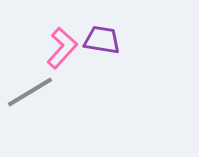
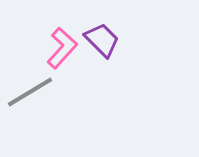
purple trapezoid: rotated 36 degrees clockwise
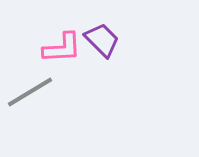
pink L-shape: rotated 45 degrees clockwise
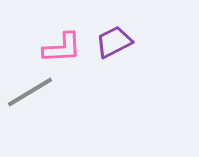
purple trapezoid: moved 12 px right, 2 px down; rotated 72 degrees counterclockwise
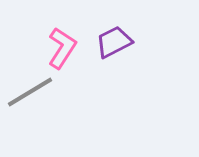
pink L-shape: rotated 54 degrees counterclockwise
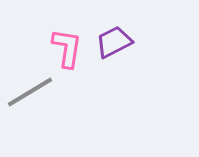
pink L-shape: moved 5 px right; rotated 24 degrees counterclockwise
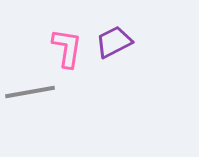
gray line: rotated 21 degrees clockwise
